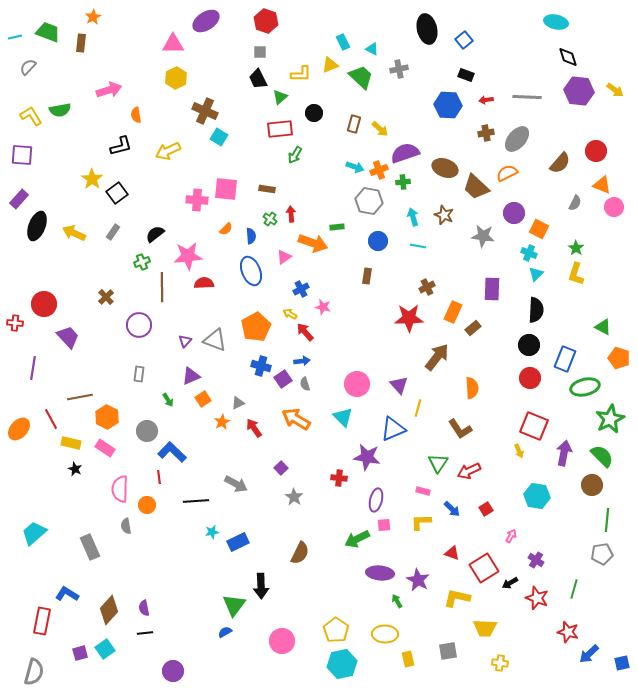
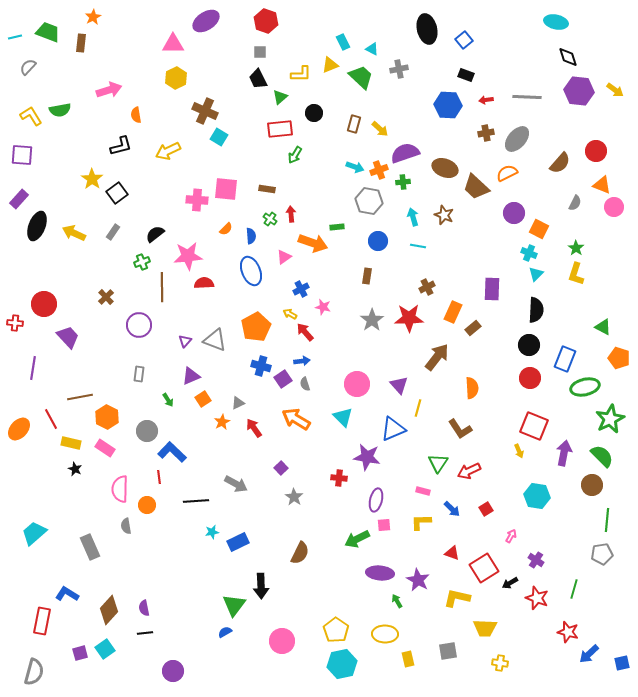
gray star at (483, 236): moved 111 px left, 84 px down; rotated 30 degrees clockwise
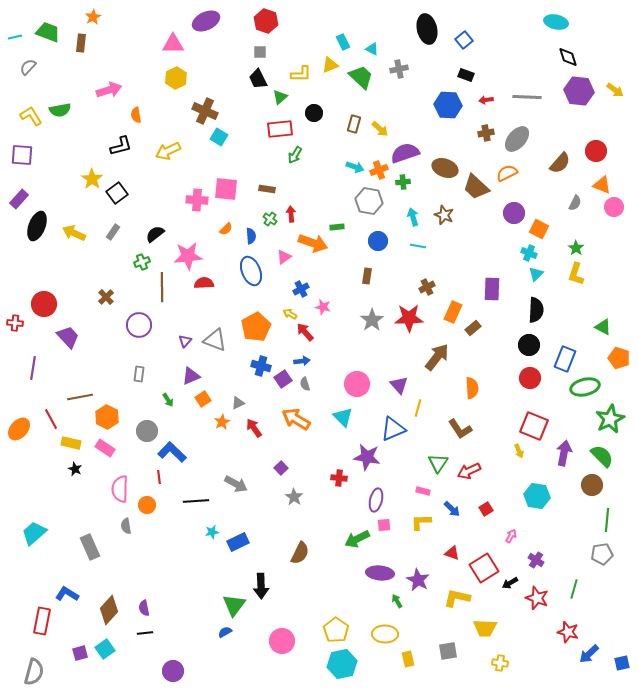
purple ellipse at (206, 21): rotated 8 degrees clockwise
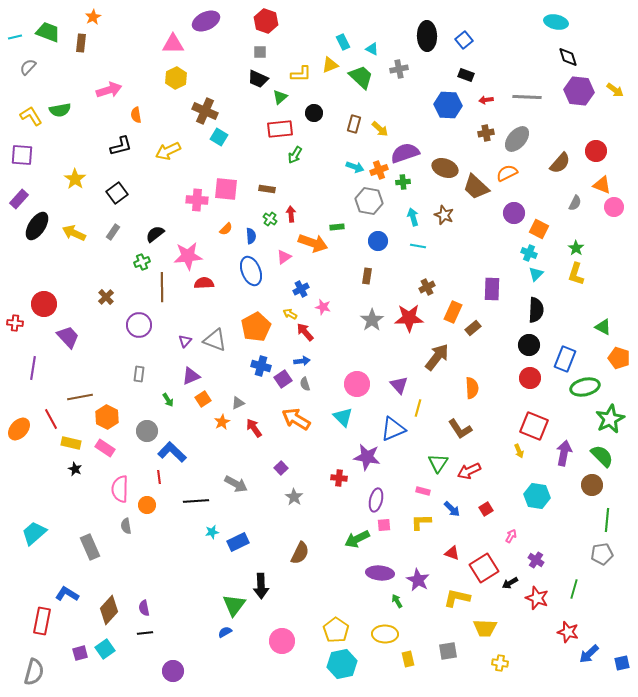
black ellipse at (427, 29): moved 7 px down; rotated 12 degrees clockwise
black trapezoid at (258, 79): rotated 40 degrees counterclockwise
yellow star at (92, 179): moved 17 px left
black ellipse at (37, 226): rotated 12 degrees clockwise
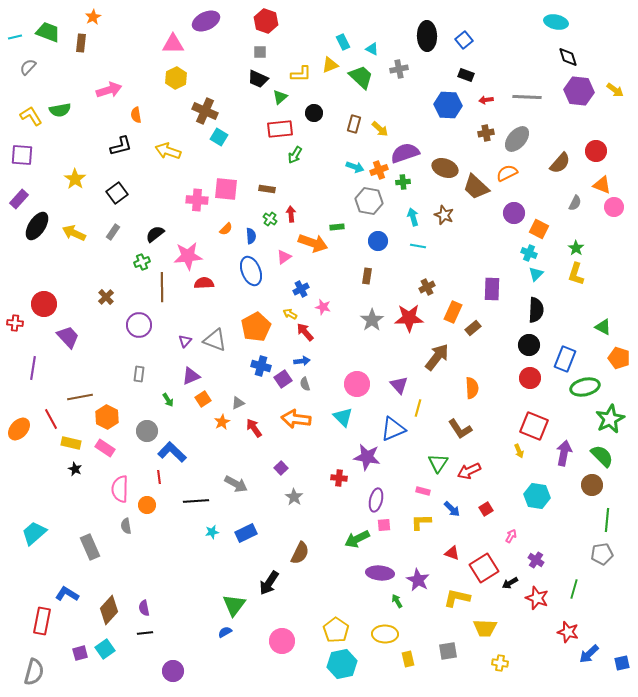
yellow arrow at (168, 151): rotated 45 degrees clockwise
orange arrow at (296, 419): rotated 24 degrees counterclockwise
blue rectangle at (238, 542): moved 8 px right, 9 px up
black arrow at (261, 586): moved 8 px right, 3 px up; rotated 35 degrees clockwise
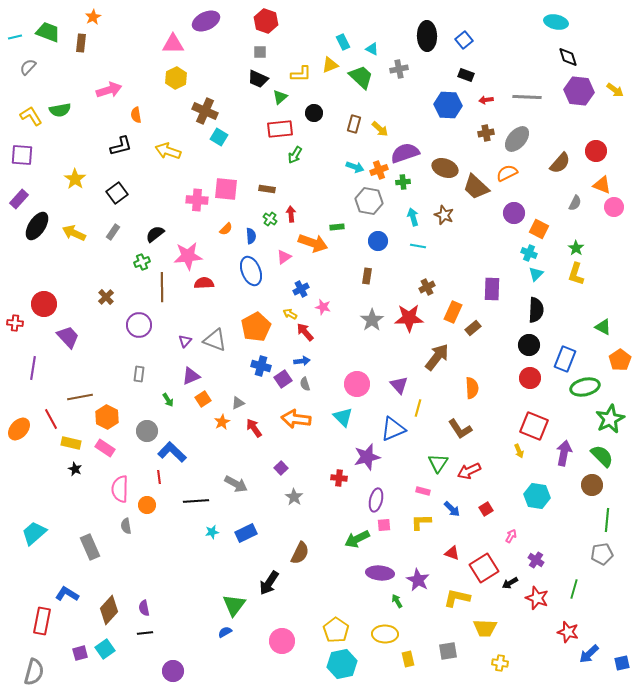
orange pentagon at (619, 358): moved 1 px right, 2 px down; rotated 20 degrees clockwise
purple star at (367, 457): rotated 24 degrees counterclockwise
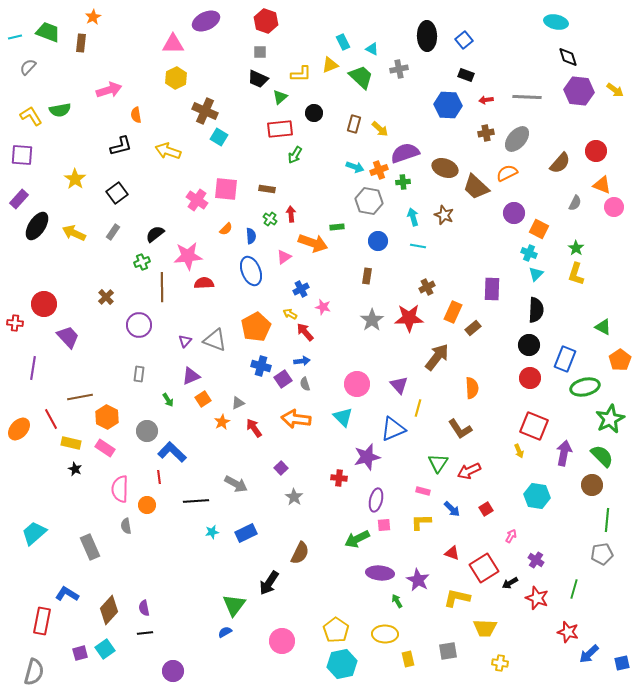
pink cross at (197, 200): rotated 30 degrees clockwise
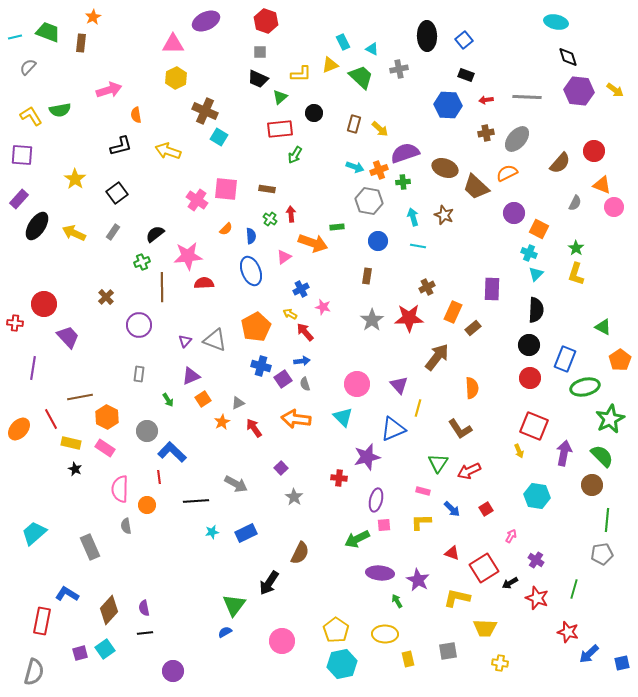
red circle at (596, 151): moved 2 px left
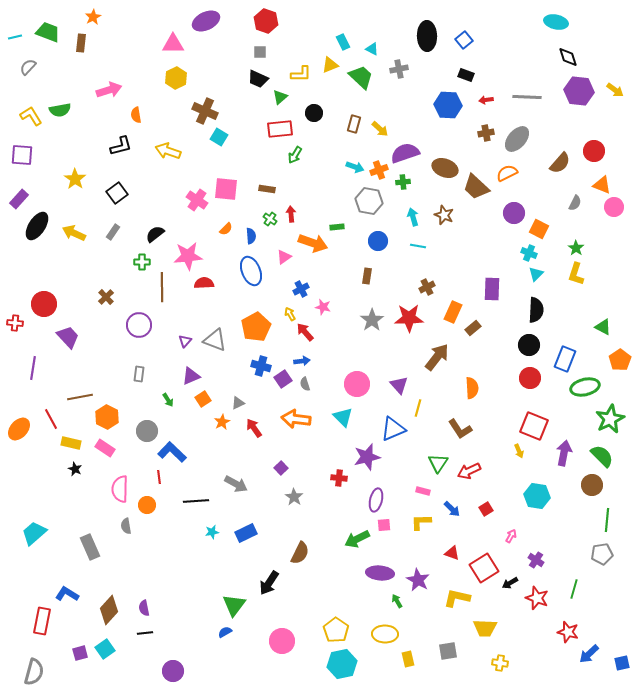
green cross at (142, 262): rotated 21 degrees clockwise
yellow arrow at (290, 314): rotated 32 degrees clockwise
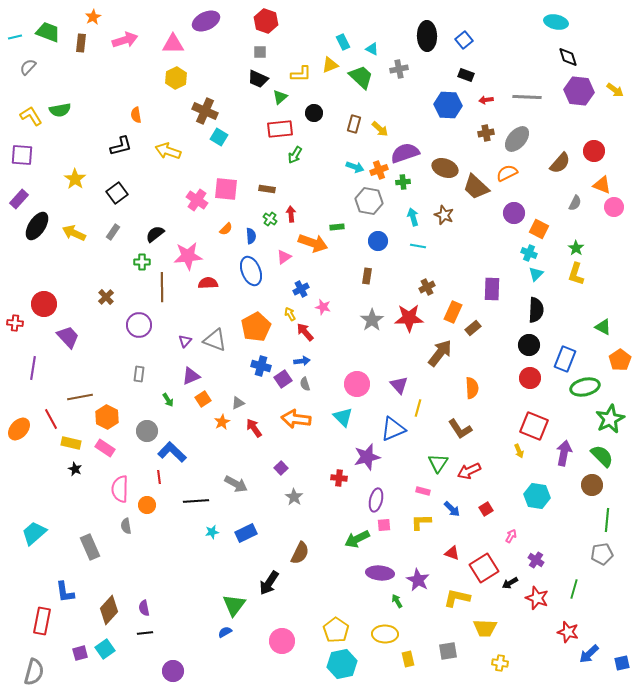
pink arrow at (109, 90): moved 16 px right, 50 px up
red semicircle at (204, 283): moved 4 px right
brown arrow at (437, 357): moved 3 px right, 4 px up
blue L-shape at (67, 594): moved 2 px left, 2 px up; rotated 130 degrees counterclockwise
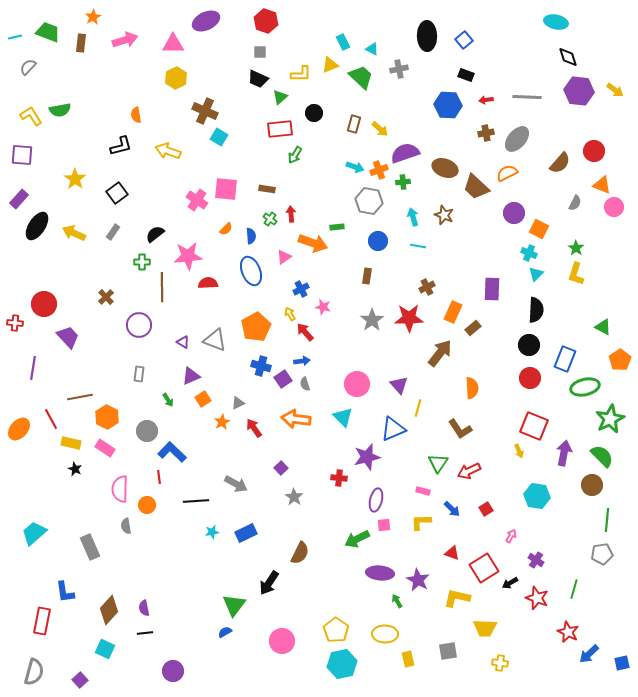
purple triangle at (185, 341): moved 2 px left, 1 px down; rotated 40 degrees counterclockwise
red star at (568, 632): rotated 10 degrees clockwise
cyan square at (105, 649): rotated 30 degrees counterclockwise
purple square at (80, 653): moved 27 px down; rotated 28 degrees counterclockwise
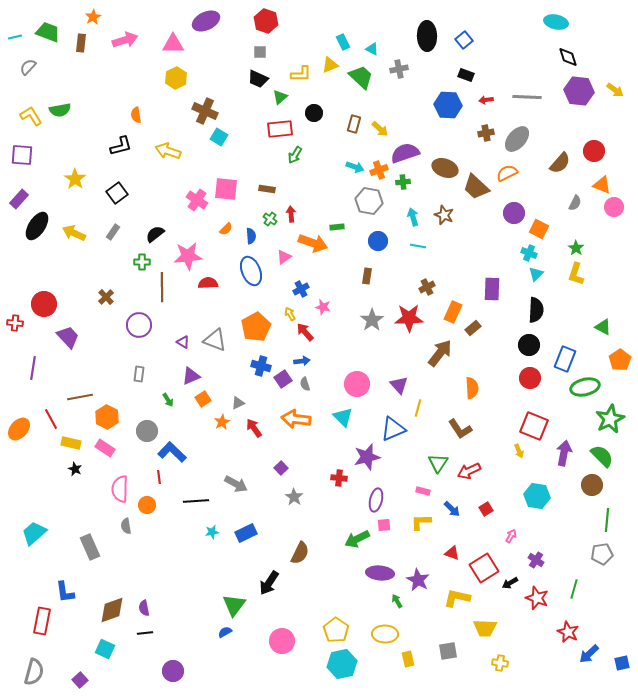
brown diamond at (109, 610): moved 3 px right; rotated 28 degrees clockwise
